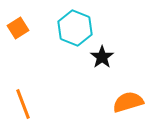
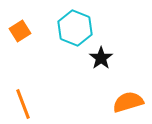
orange square: moved 2 px right, 3 px down
black star: moved 1 px left, 1 px down
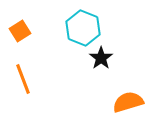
cyan hexagon: moved 8 px right
orange line: moved 25 px up
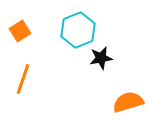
cyan hexagon: moved 5 px left, 2 px down; rotated 16 degrees clockwise
black star: rotated 25 degrees clockwise
orange line: rotated 40 degrees clockwise
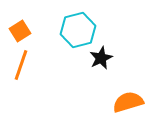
cyan hexagon: rotated 8 degrees clockwise
black star: rotated 15 degrees counterclockwise
orange line: moved 2 px left, 14 px up
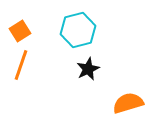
black star: moved 13 px left, 11 px down
orange semicircle: moved 1 px down
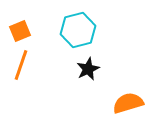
orange square: rotated 10 degrees clockwise
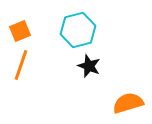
black star: moved 1 px right, 3 px up; rotated 25 degrees counterclockwise
